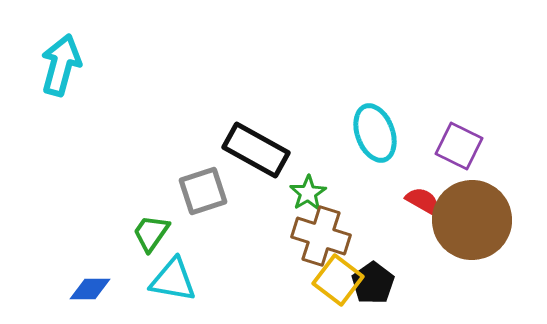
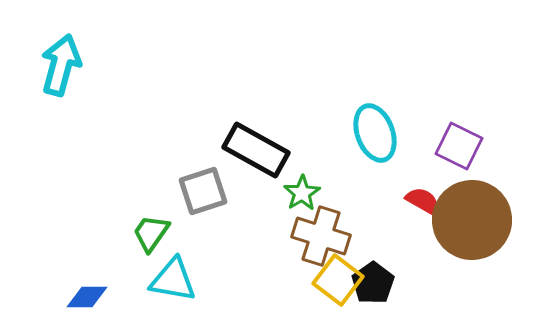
green star: moved 6 px left
blue diamond: moved 3 px left, 8 px down
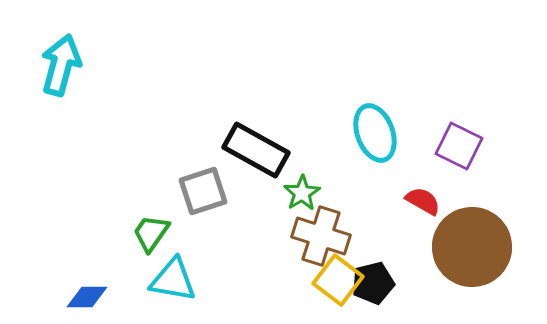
brown circle: moved 27 px down
black pentagon: rotated 21 degrees clockwise
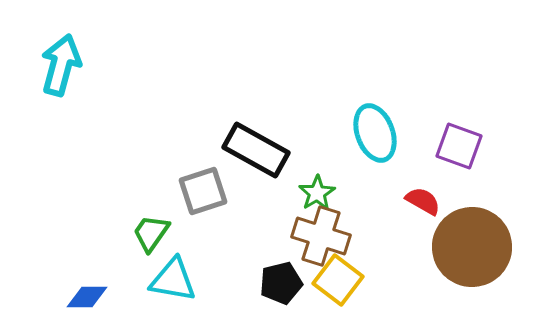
purple square: rotated 6 degrees counterclockwise
green star: moved 15 px right
black pentagon: moved 92 px left
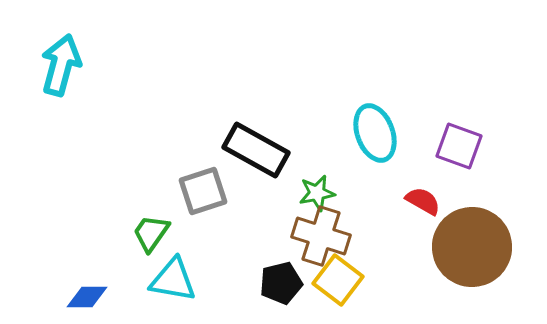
green star: rotated 21 degrees clockwise
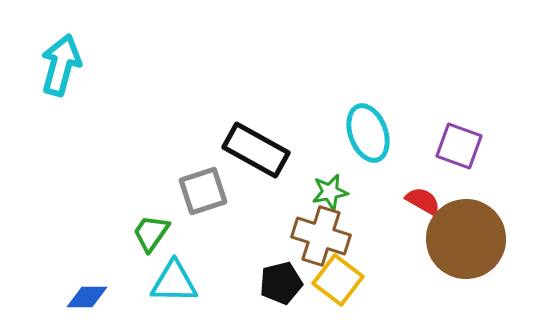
cyan ellipse: moved 7 px left
green star: moved 13 px right, 1 px up
brown circle: moved 6 px left, 8 px up
cyan triangle: moved 1 px right, 2 px down; rotated 9 degrees counterclockwise
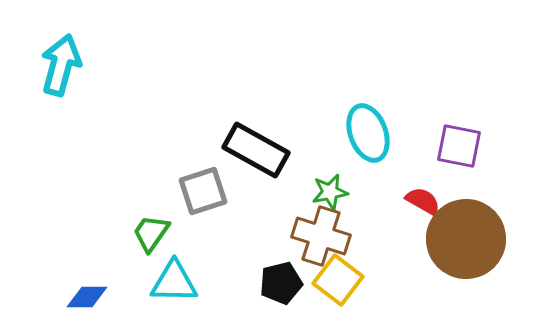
purple square: rotated 9 degrees counterclockwise
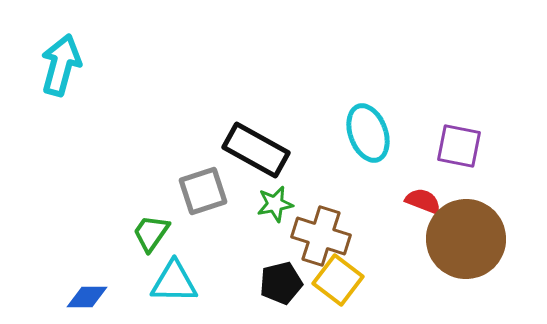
green star: moved 55 px left, 12 px down
red semicircle: rotated 9 degrees counterclockwise
